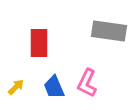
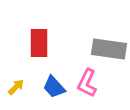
gray rectangle: moved 18 px down
blue trapezoid: rotated 20 degrees counterclockwise
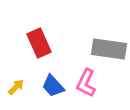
red rectangle: rotated 24 degrees counterclockwise
pink L-shape: moved 1 px left
blue trapezoid: moved 1 px left, 1 px up
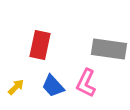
red rectangle: moved 1 px right, 2 px down; rotated 36 degrees clockwise
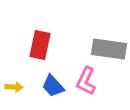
pink L-shape: moved 2 px up
yellow arrow: moved 2 px left; rotated 48 degrees clockwise
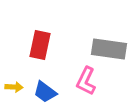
blue trapezoid: moved 8 px left, 6 px down; rotated 10 degrees counterclockwise
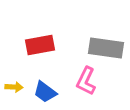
red rectangle: rotated 68 degrees clockwise
gray rectangle: moved 3 px left, 1 px up
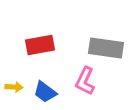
pink L-shape: moved 1 px left
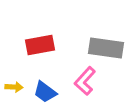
pink L-shape: rotated 16 degrees clockwise
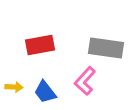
blue trapezoid: rotated 15 degrees clockwise
